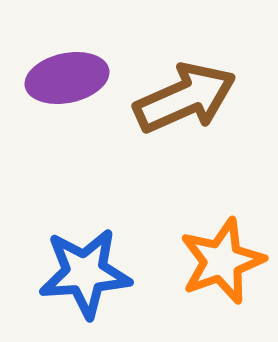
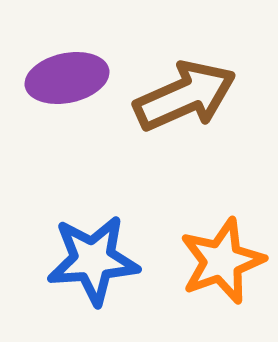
brown arrow: moved 2 px up
blue star: moved 8 px right, 13 px up
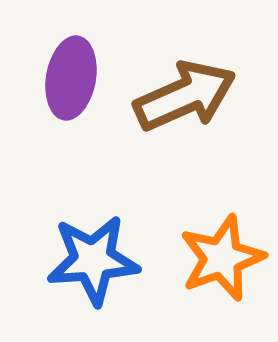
purple ellipse: moved 4 px right; rotated 68 degrees counterclockwise
orange star: moved 3 px up
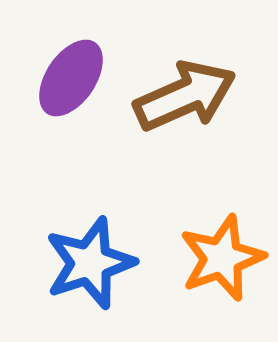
purple ellipse: rotated 24 degrees clockwise
blue star: moved 3 px left, 3 px down; rotated 14 degrees counterclockwise
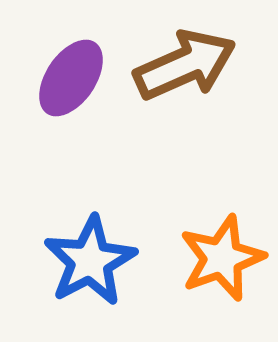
brown arrow: moved 31 px up
blue star: moved 2 px up; rotated 10 degrees counterclockwise
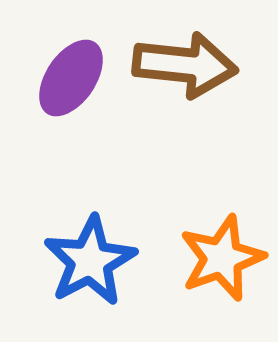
brown arrow: rotated 30 degrees clockwise
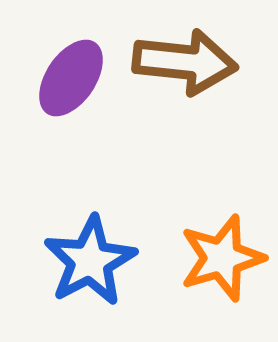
brown arrow: moved 3 px up
orange star: rotated 4 degrees clockwise
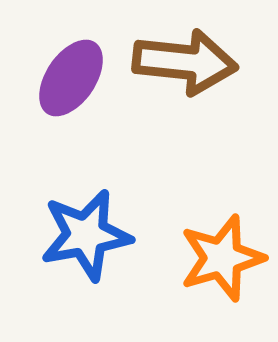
blue star: moved 4 px left, 26 px up; rotated 18 degrees clockwise
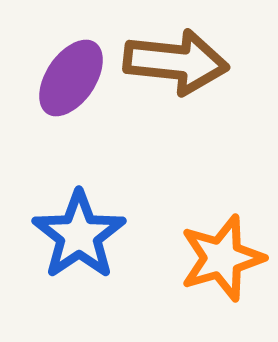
brown arrow: moved 9 px left
blue star: moved 7 px left; rotated 24 degrees counterclockwise
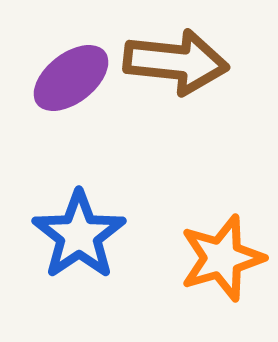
purple ellipse: rotated 18 degrees clockwise
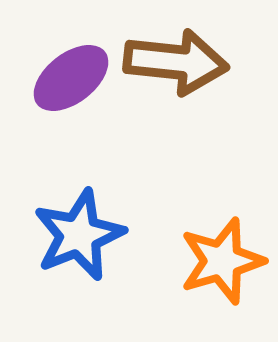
blue star: rotated 12 degrees clockwise
orange star: moved 3 px down
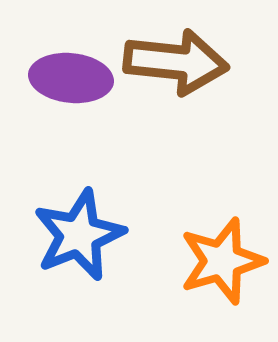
purple ellipse: rotated 44 degrees clockwise
